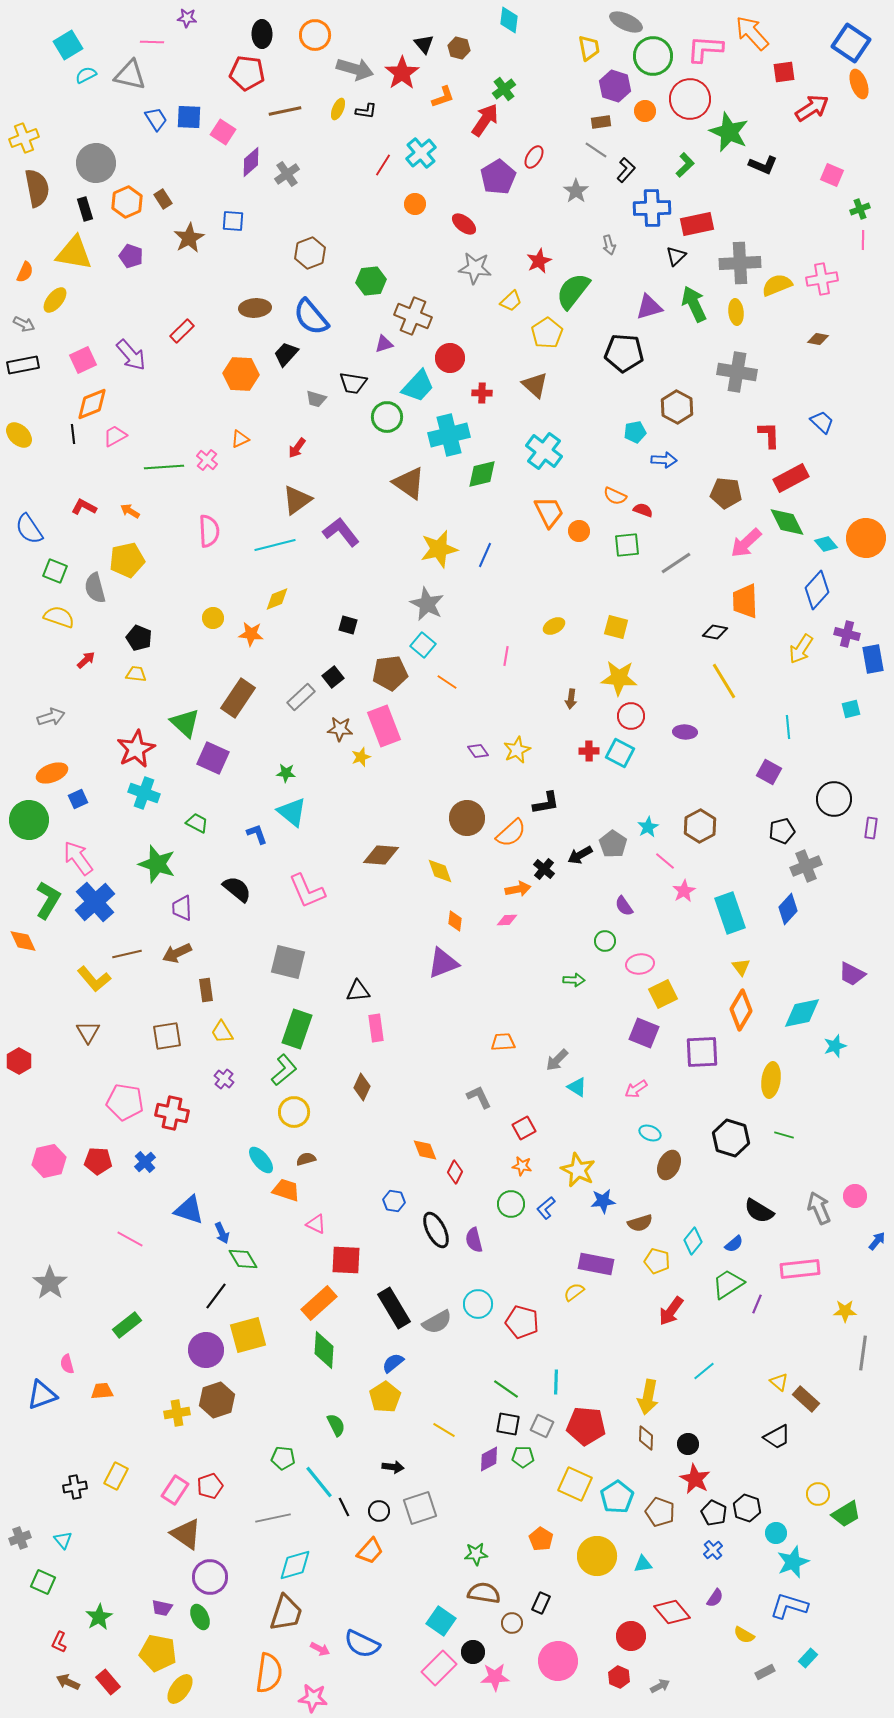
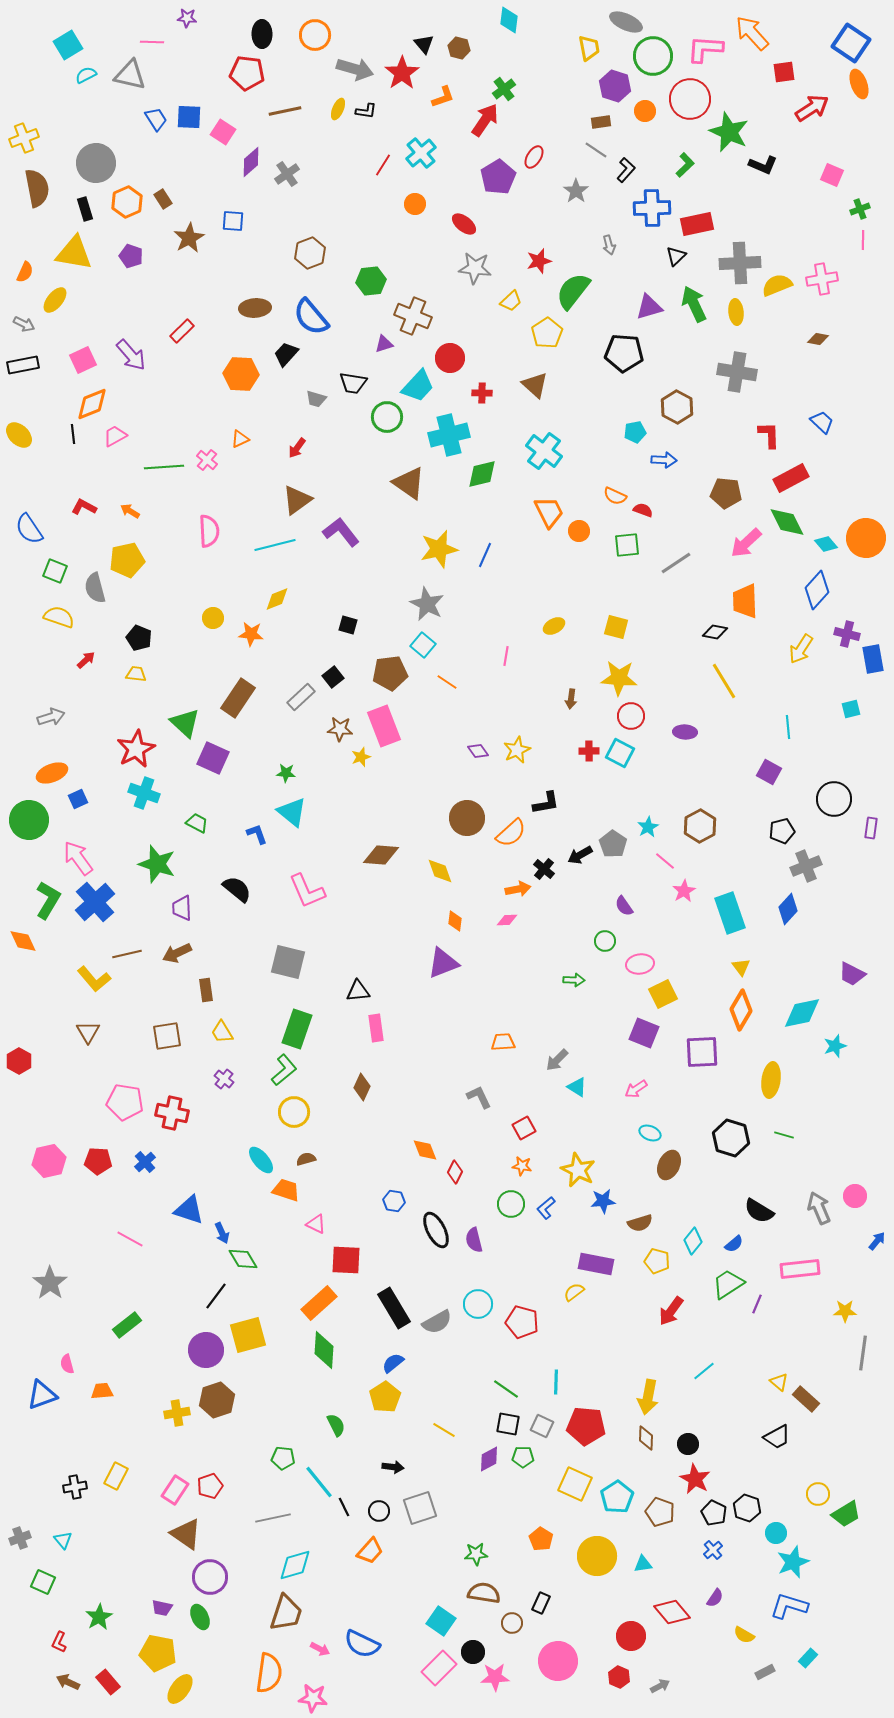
red star at (539, 261): rotated 10 degrees clockwise
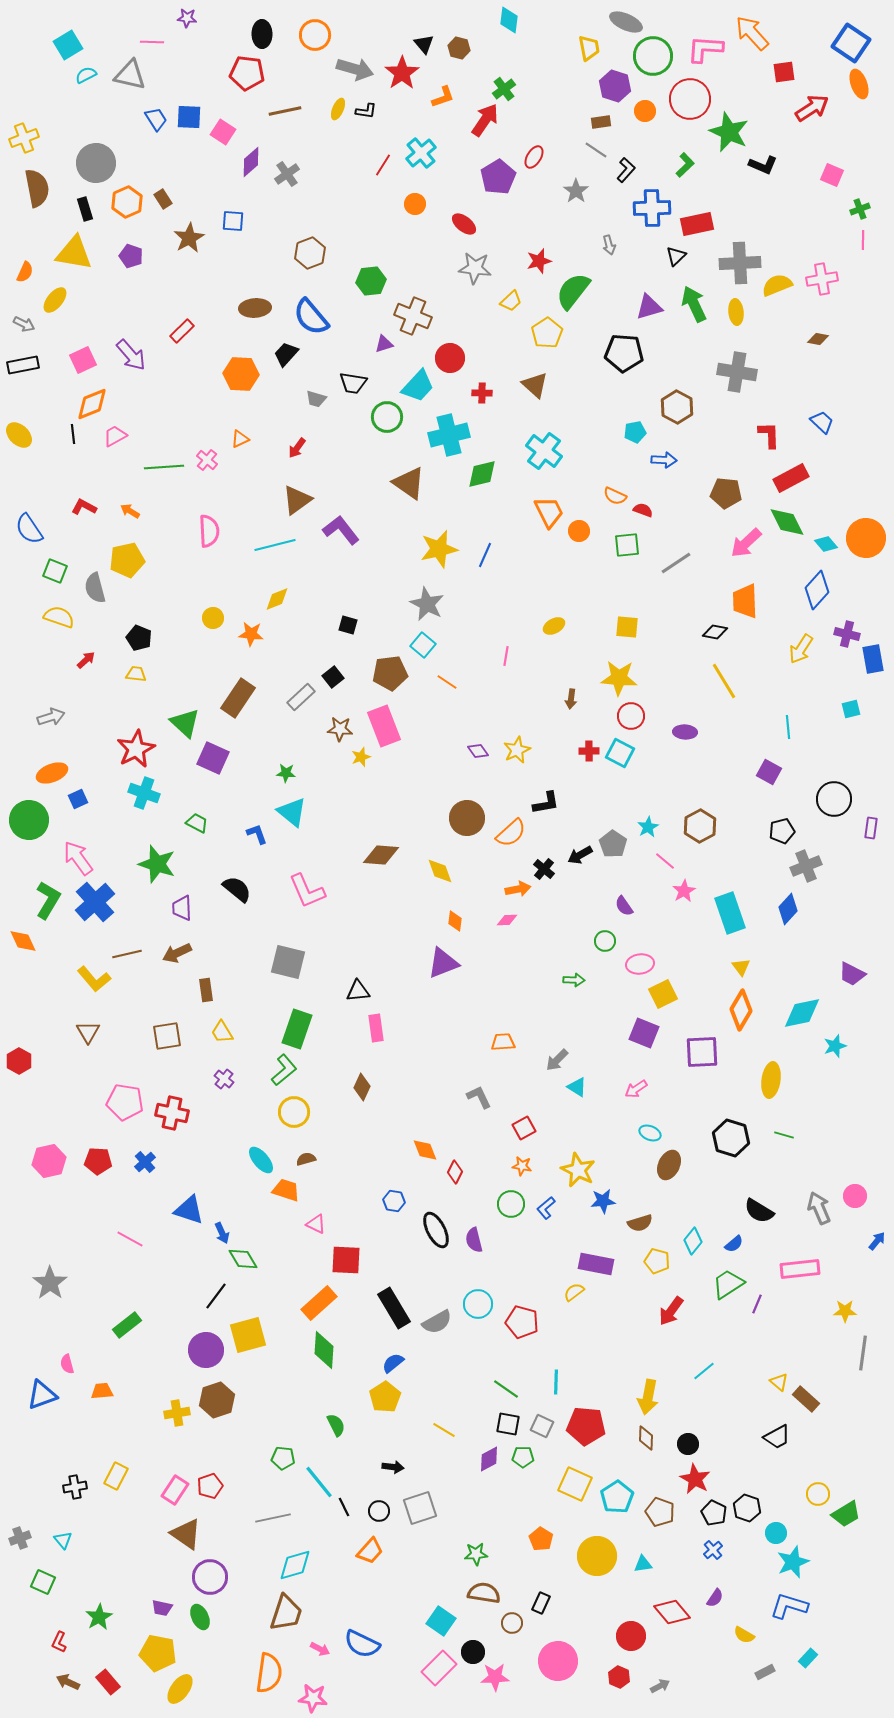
purple L-shape at (341, 532): moved 2 px up
yellow square at (616, 627): moved 11 px right; rotated 10 degrees counterclockwise
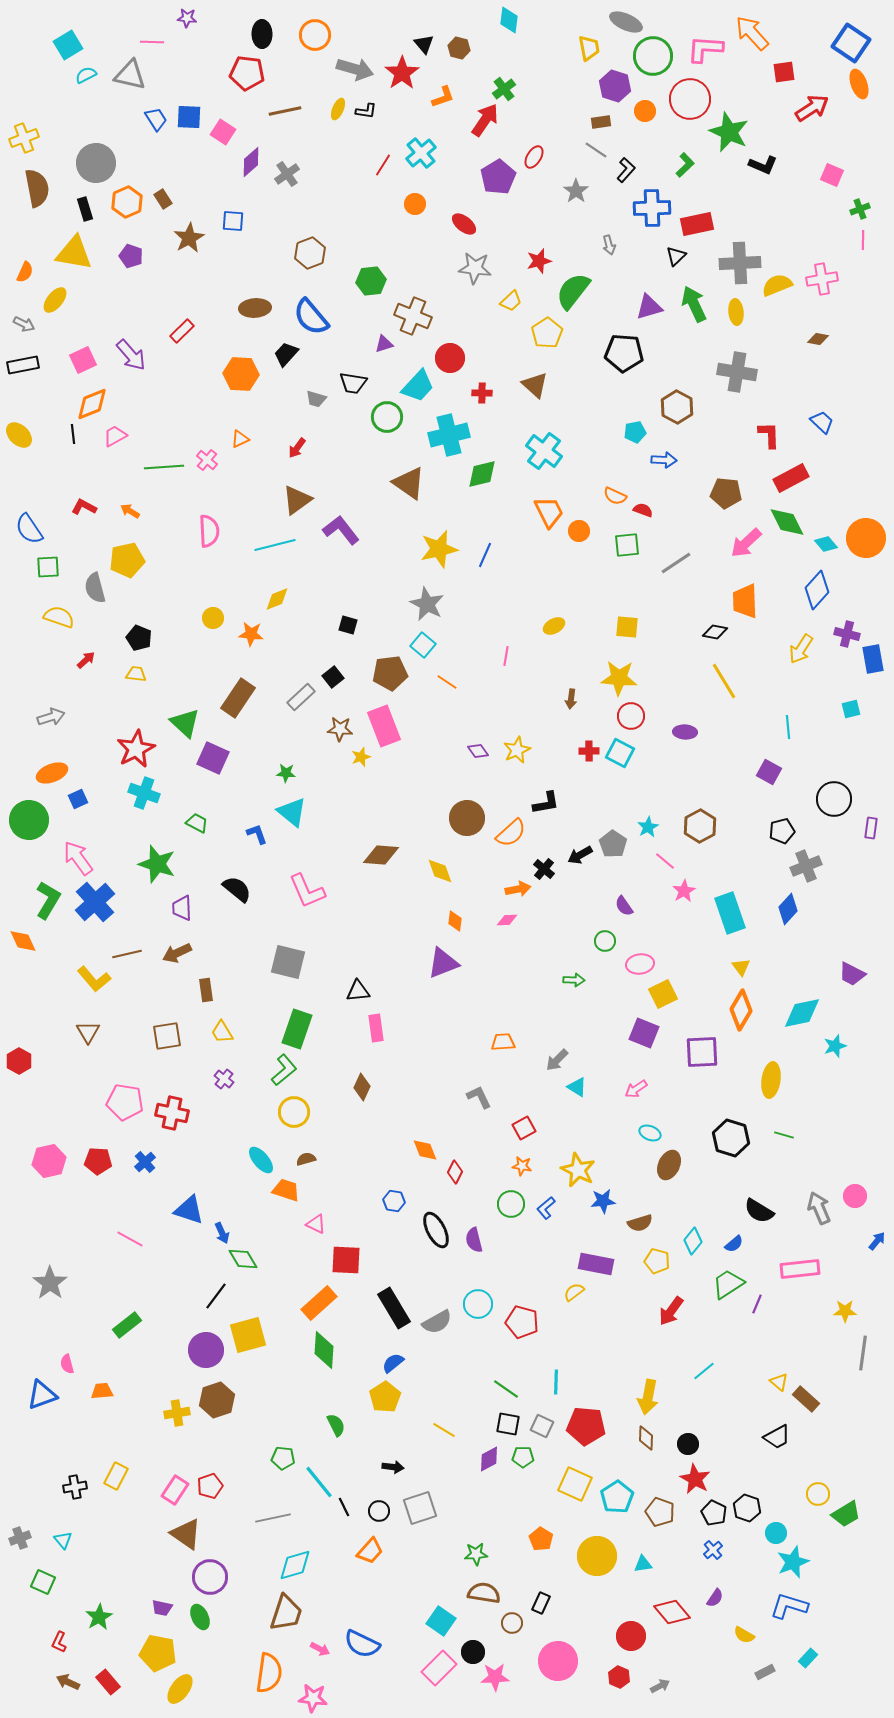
green square at (55, 571): moved 7 px left, 4 px up; rotated 25 degrees counterclockwise
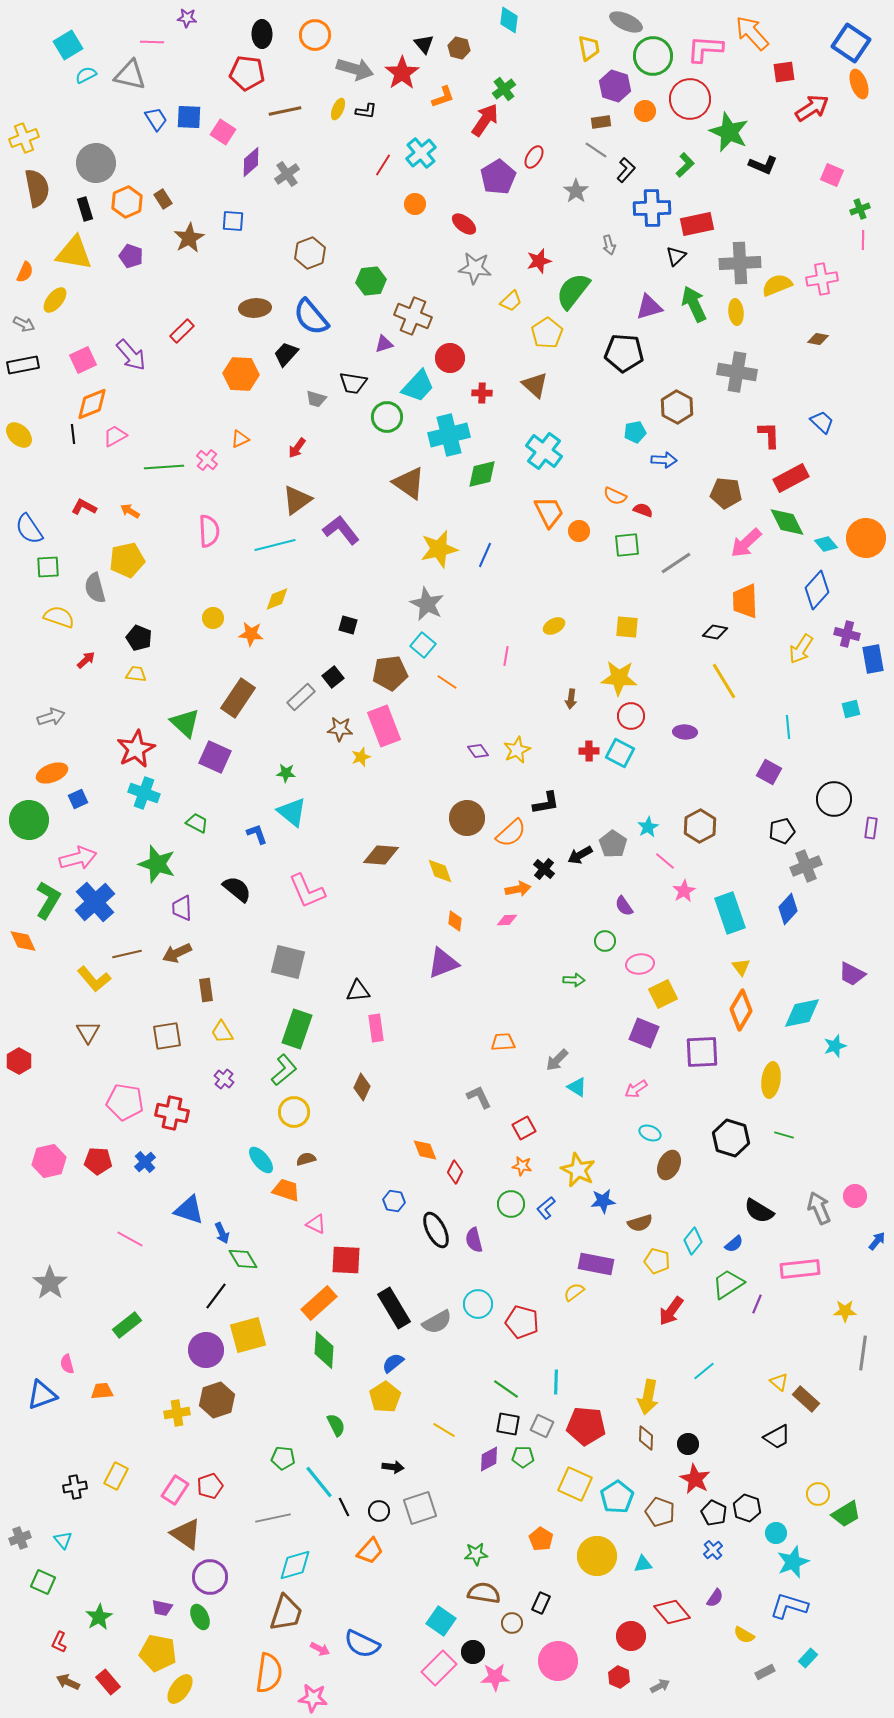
purple square at (213, 758): moved 2 px right, 1 px up
pink arrow at (78, 858): rotated 111 degrees clockwise
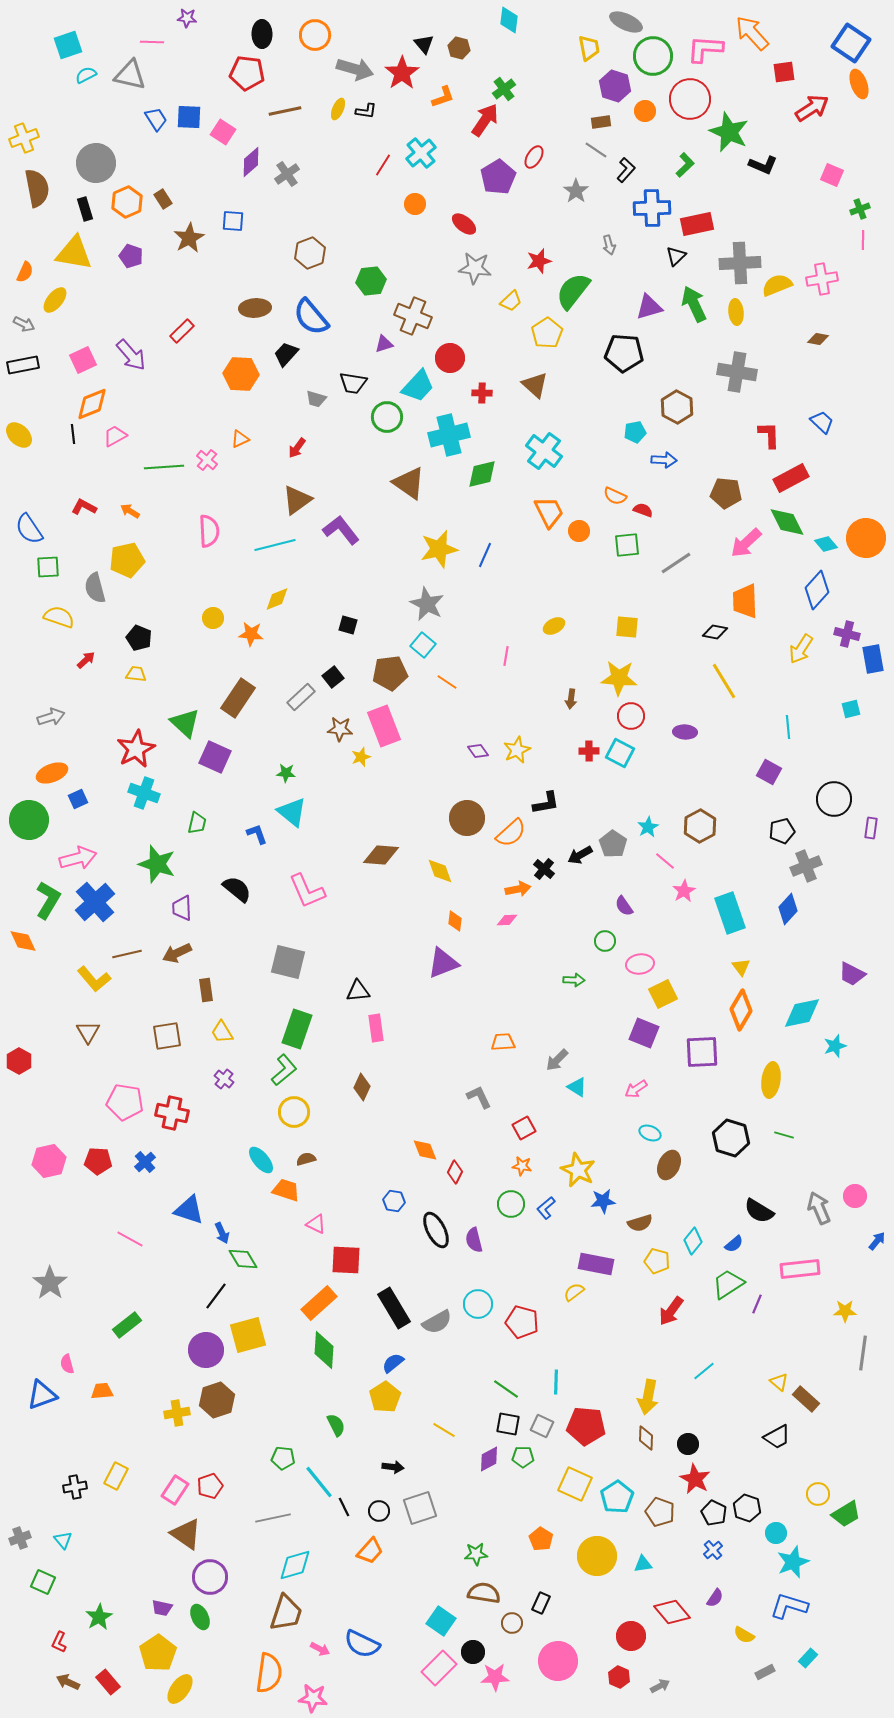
cyan square at (68, 45): rotated 12 degrees clockwise
green trapezoid at (197, 823): rotated 75 degrees clockwise
yellow pentagon at (158, 1653): rotated 27 degrees clockwise
